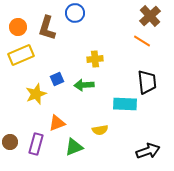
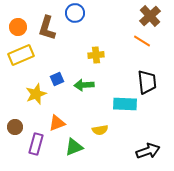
yellow cross: moved 1 px right, 4 px up
brown circle: moved 5 px right, 15 px up
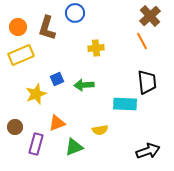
orange line: rotated 30 degrees clockwise
yellow cross: moved 7 px up
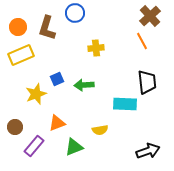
purple rectangle: moved 2 px left, 2 px down; rotated 25 degrees clockwise
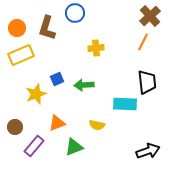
orange circle: moved 1 px left, 1 px down
orange line: moved 1 px right, 1 px down; rotated 54 degrees clockwise
yellow semicircle: moved 3 px left, 5 px up; rotated 21 degrees clockwise
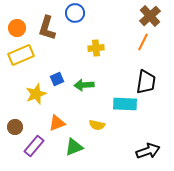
black trapezoid: moved 1 px left; rotated 15 degrees clockwise
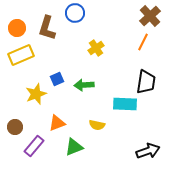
yellow cross: rotated 28 degrees counterclockwise
